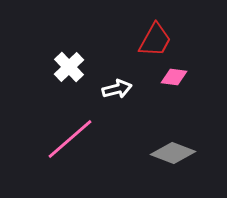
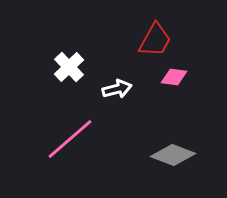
gray diamond: moved 2 px down
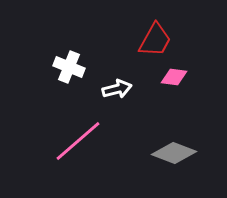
white cross: rotated 24 degrees counterclockwise
pink line: moved 8 px right, 2 px down
gray diamond: moved 1 px right, 2 px up
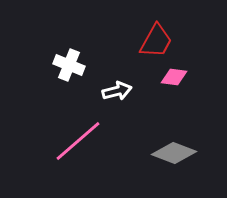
red trapezoid: moved 1 px right, 1 px down
white cross: moved 2 px up
white arrow: moved 2 px down
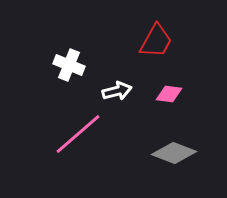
pink diamond: moved 5 px left, 17 px down
pink line: moved 7 px up
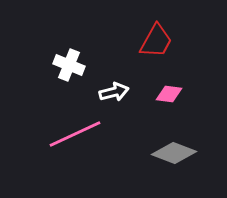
white arrow: moved 3 px left, 1 px down
pink line: moved 3 px left; rotated 16 degrees clockwise
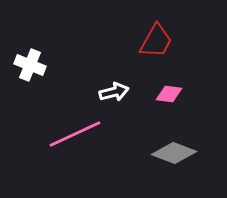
white cross: moved 39 px left
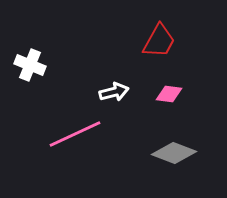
red trapezoid: moved 3 px right
